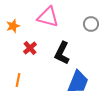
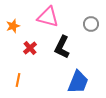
black L-shape: moved 6 px up
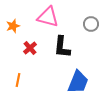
black L-shape: rotated 20 degrees counterclockwise
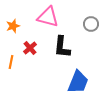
orange line: moved 7 px left, 18 px up
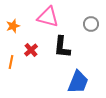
red cross: moved 1 px right, 2 px down
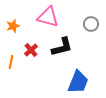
black L-shape: rotated 110 degrees counterclockwise
